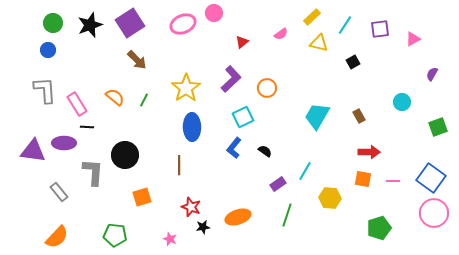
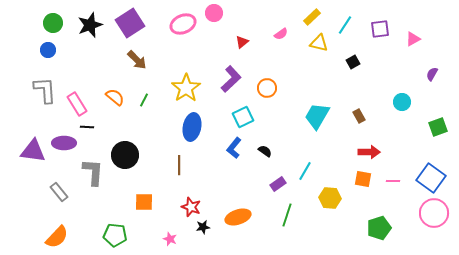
blue ellipse at (192, 127): rotated 12 degrees clockwise
orange square at (142, 197): moved 2 px right, 5 px down; rotated 18 degrees clockwise
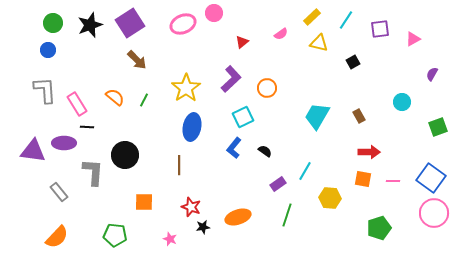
cyan line at (345, 25): moved 1 px right, 5 px up
